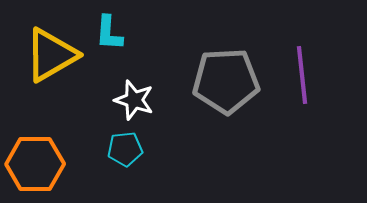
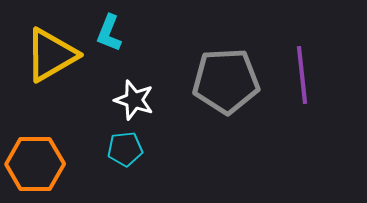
cyan L-shape: rotated 18 degrees clockwise
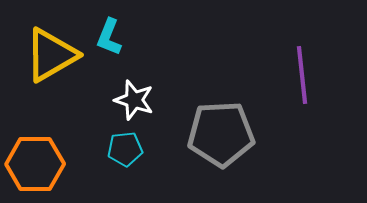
cyan L-shape: moved 4 px down
gray pentagon: moved 5 px left, 53 px down
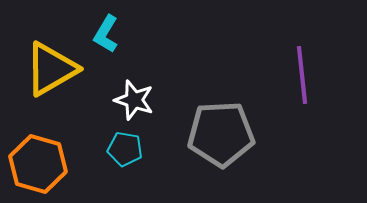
cyan L-shape: moved 3 px left, 3 px up; rotated 9 degrees clockwise
yellow triangle: moved 14 px down
cyan pentagon: rotated 16 degrees clockwise
orange hexagon: moved 3 px right; rotated 16 degrees clockwise
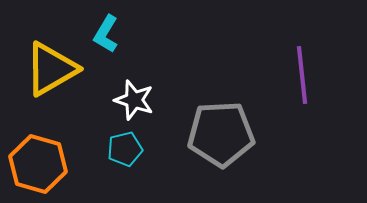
cyan pentagon: rotated 24 degrees counterclockwise
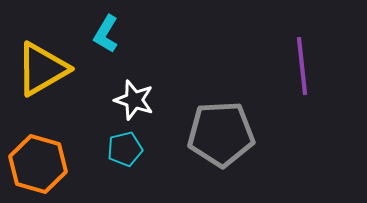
yellow triangle: moved 9 px left
purple line: moved 9 px up
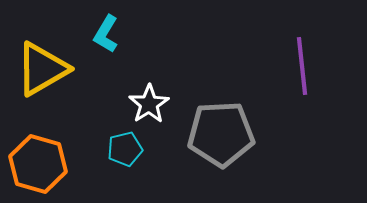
white star: moved 15 px right, 4 px down; rotated 21 degrees clockwise
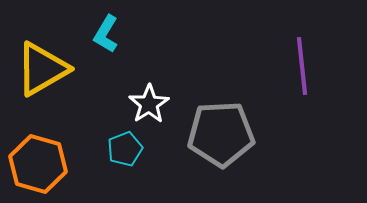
cyan pentagon: rotated 8 degrees counterclockwise
